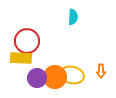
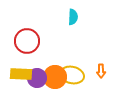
yellow rectangle: moved 16 px down
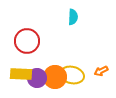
orange arrow: rotated 64 degrees clockwise
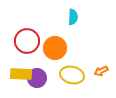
orange circle: moved 29 px up
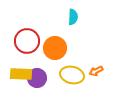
orange arrow: moved 5 px left
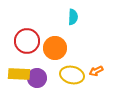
yellow rectangle: moved 2 px left
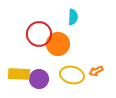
red circle: moved 12 px right, 7 px up
orange circle: moved 3 px right, 4 px up
purple circle: moved 2 px right, 1 px down
